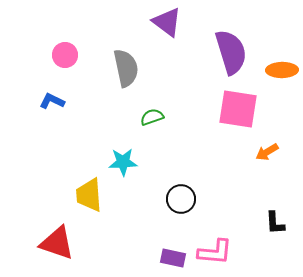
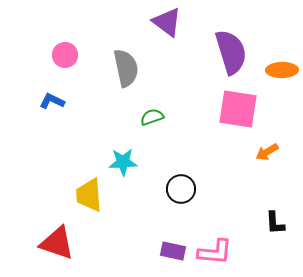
black circle: moved 10 px up
purple rectangle: moved 7 px up
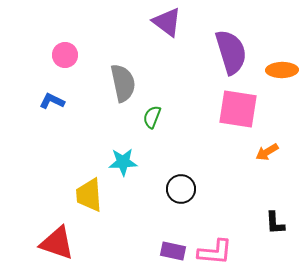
gray semicircle: moved 3 px left, 15 px down
green semicircle: rotated 50 degrees counterclockwise
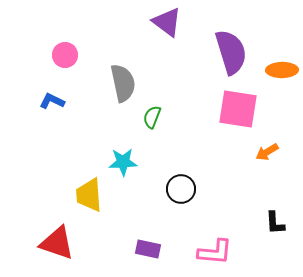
purple rectangle: moved 25 px left, 2 px up
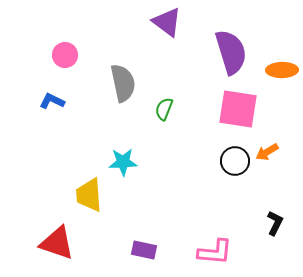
green semicircle: moved 12 px right, 8 px up
black circle: moved 54 px right, 28 px up
black L-shape: rotated 150 degrees counterclockwise
purple rectangle: moved 4 px left, 1 px down
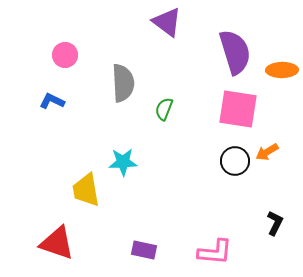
purple semicircle: moved 4 px right
gray semicircle: rotated 9 degrees clockwise
yellow trapezoid: moved 3 px left, 5 px up; rotated 6 degrees counterclockwise
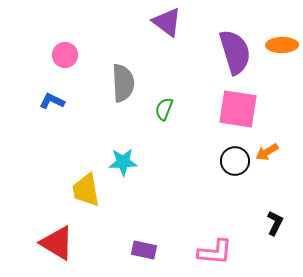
orange ellipse: moved 25 px up
red triangle: rotated 12 degrees clockwise
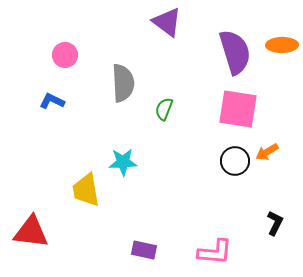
red triangle: moved 26 px left, 11 px up; rotated 24 degrees counterclockwise
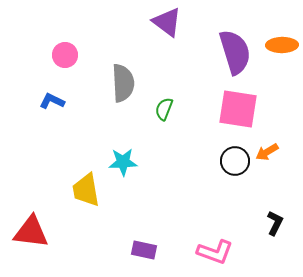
pink L-shape: rotated 15 degrees clockwise
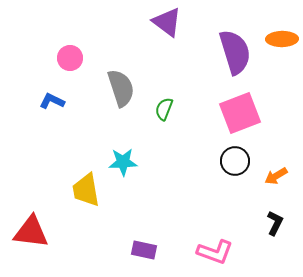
orange ellipse: moved 6 px up
pink circle: moved 5 px right, 3 px down
gray semicircle: moved 2 px left, 5 px down; rotated 15 degrees counterclockwise
pink square: moved 2 px right, 4 px down; rotated 30 degrees counterclockwise
orange arrow: moved 9 px right, 24 px down
